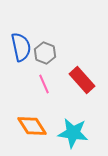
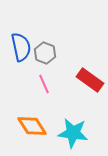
red rectangle: moved 8 px right; rotated 12 degrees counterclockwise
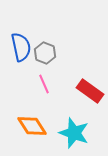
red rectangle: moved 11 px down
cyan star: moved 1 px right; rotated 12 degrees clockwise
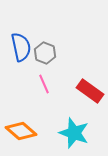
orange diamond: moved 11 px left, 5 px down; rotated 16 degrees counterclockwise
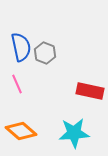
pink line: moved 27 px left
red rectangle: rotated 24 degrees counterclockwise
cyan star: rotated 24 degrees counterclockwise
